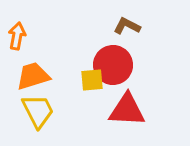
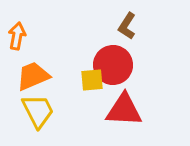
brown L-shape: rotated 84 degrees counterclockwise
orange trapezoid: rotated 6 degrees counterclockwise
red triangle: moved 3 px left
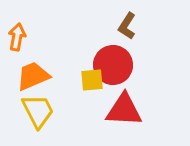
orange arrow: moved 1 px down
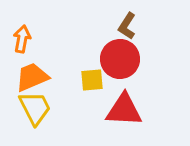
orange arrow: moved 5 px right, 2 px down
red circle: moved 7 px right, 6 px up
orange trapezoid: moved 1 px left, 1 px down
yellow trapezoid: moved 3 px left, 3 px up
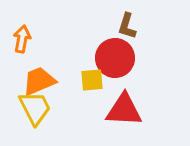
brown L-shape: rotated 16 degrees counterclockwise
red circle: moved 5 px left, 1 px up
orange trapezoid: moved 7 px right, 4 px down
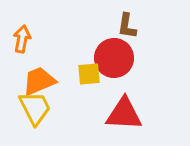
brown L-shape: rotated 8 degrees counterclockwise
red circle: moved 1 px left
yellow square: moved 3 px left, 6 px up
red triangle: moved 4 px down
